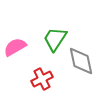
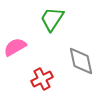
green trapezoid: moved 3 px left, 20 px up
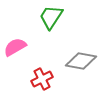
green trapezoid: moved 1 px left, 2 px up
gray diamond: rotated 68 degrees counterclockwise
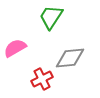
pink semicircle: moved 1 px down
gray diamond: moved 11 px left, 3 px up; rotated 16 degrees counterclockwise
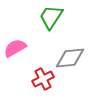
red cross: moved 1 px right
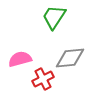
green trapezoid: moved 3 px right
pink semicircle: moved 5 px right, 11 px down; rotated 15 degrees clockwise
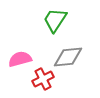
green trapezoid: moved 1 px right, 3 px down
gray diamond: moved 2 px left, 1 px up
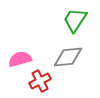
green trapezoid: moved 20 px right
red cross: moved 3 px left, 2 px down
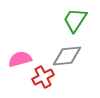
gray diamond: moved 1 px left, 1 px up
red cross: moved 3 px right, 4 px up
